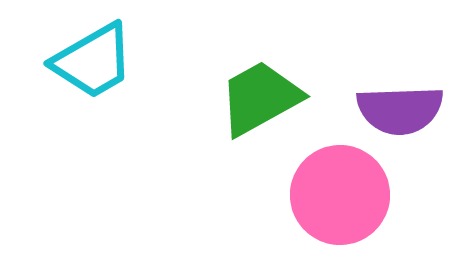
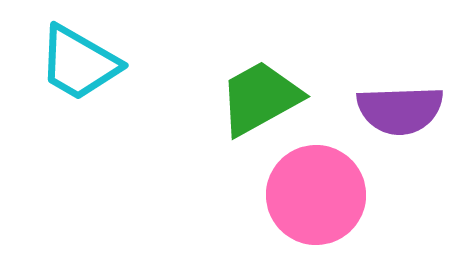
cyan trapezoid: moved 14 px left, 2 px down; rotated 60 degrees clockwise
pink circle: moved 24 px left
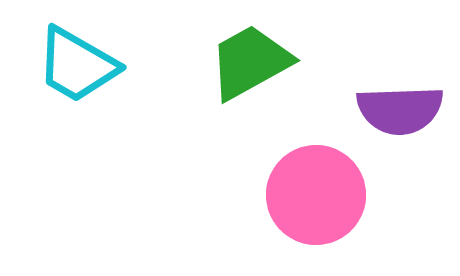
cyan trapezoid: moved 2 px left, 2 px down
green trapezoid: moved 10 px left, 36 px up
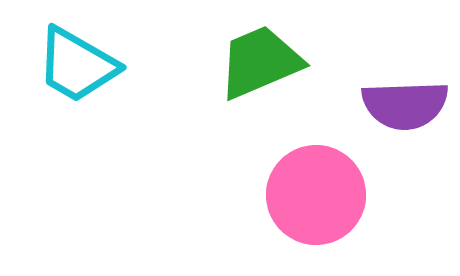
green trapezoid: moved 10 px right; rotated 6 degrees clockwise
purple semicircle: moved 5 px right, 5 px up
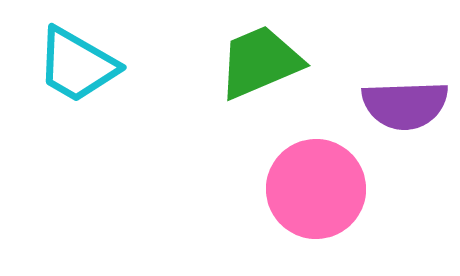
pink circle: moved 6 px up
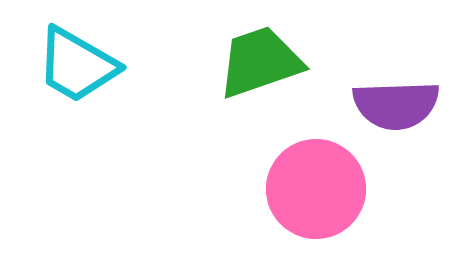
green trapezoid: rotated 4 degrees clockwise
purple semicircle: moved 9 px left
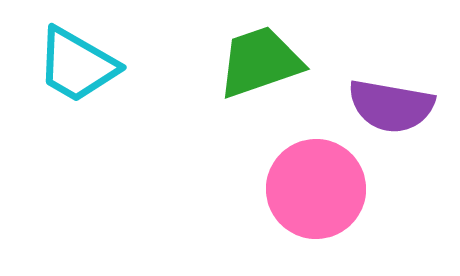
purple semicircle: moved 5 px left, 1 px down; rotated 12 degrees clockwise
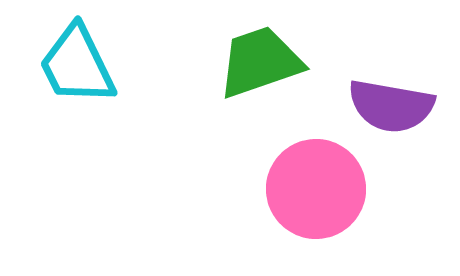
cyan trapezoid: rotated 34 degrees clockwise
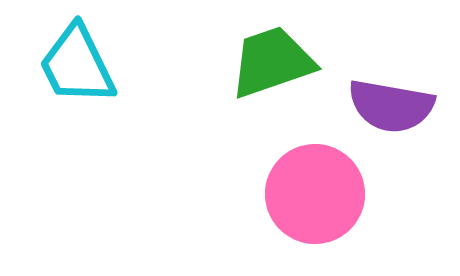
green trapezoid: moved 12 px right
pink circle: moved 1 px left, 5 px down
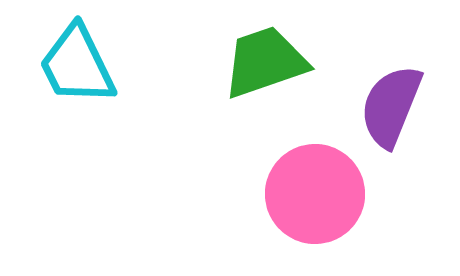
green trapezoid: moved 7 px left
purple semicircle: rotated 102 degrees clockwise
